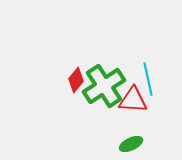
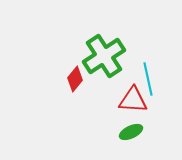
red diamond: moved 1 px left, 1 px up
green cross: moved 30 px up
green ellipse: moved 12 px up
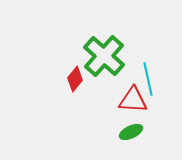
green cross: rotated 15 degrees counterclockwise
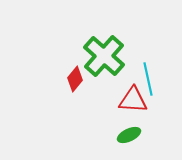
green ellipse: moved 2 px left, 3 px down
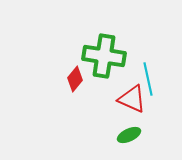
green cross: rotated 33 degrees counterclockwise
red triangle: moved 1 px left, 1 px up; rotated 20 degrees clockwise
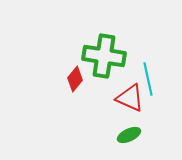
red triangle: moved 2 px left, 1 px up
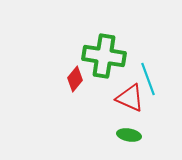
cyan line: rotated 8 degrees counterclockwise
green ellipse: rotated 35 degrees clockwise
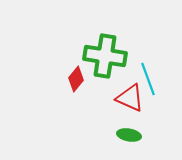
green cross: moved 1 px right
red diamond: moved 1 px right
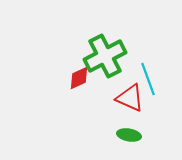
green cross: rotated 36 degrees counterclockwise
red diamond: moved 3 px right, 1 px up; rotated 25 degrees clockwise
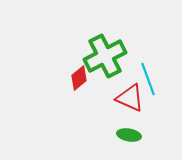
red diamond: rotated 15 degrees counterclockwise
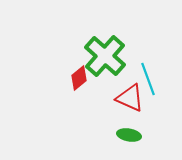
green cross: rotated 21 degrees counterclockwise
